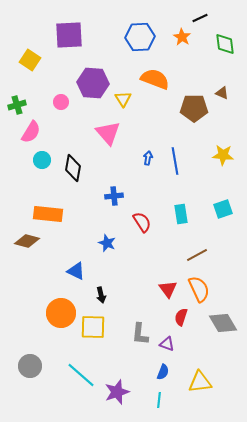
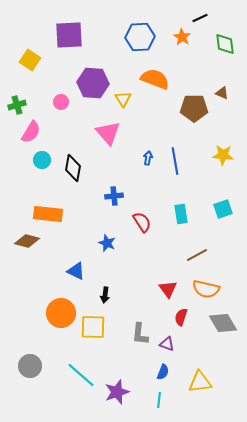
orange semicircle at (199, 289): moved 7 px right; rotated 128 degrees clockwise
black arrow at (101, 295): moved 4 px right; rotated 21 degrees clockwise
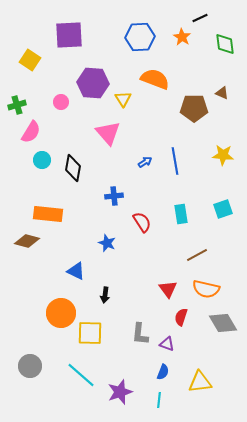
blue arrow at (148, 158): moved 3 px left, 4 px down; rotated 48 degrees clockwise
yellow square at (93, 327): moved 3 px left, 6 px down
purple star at (117, 392): moved 3 px right
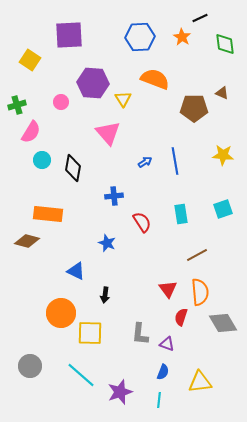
orange semicircle at (206, 289): moved 6 px left, 3 px down; rotated 108 degrees counterclockwise
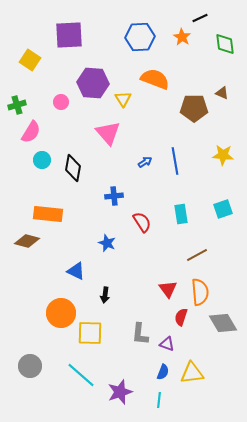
yellow triangle at (200, 382): moved 8 px left, 9 px up
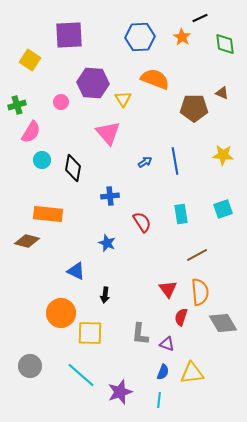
blue cross at (114, 196): moved 4 px left
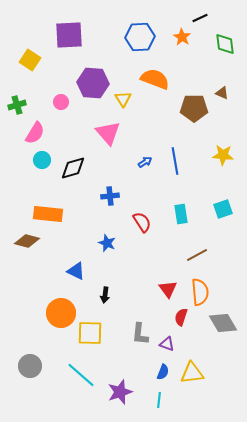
pink semicircle at (31, 132): moved 4 px right, 1 px down
black diamond at (73, 168): rotated 64 degrees clockwise
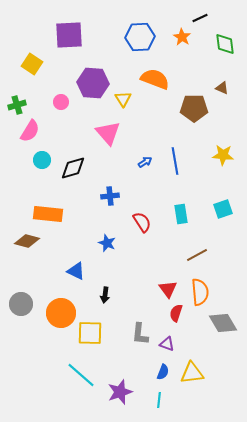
yellow square at (30, 60): moved 2 px right, 4 px down
brown triangle at (222, 93): moved 5 px up
pink semicircle at (35, 133): moved 5 px left, 2 px up
red semicircle at (181, 317): moved 5 px left, 4 px up
gray circle at (30, 366): moved 9 px left, 62 px up
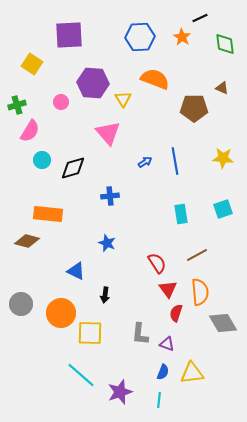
yellow star at (223, 155): moved 3 px down
red semicircle at (142, 222): moved 15 px right, 41 px down
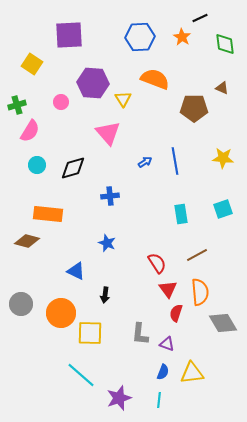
cyan circle at (42, 160): moved 5 px left, 5 px down
purple star at (120, 392): moved 1 px left, 6 px down
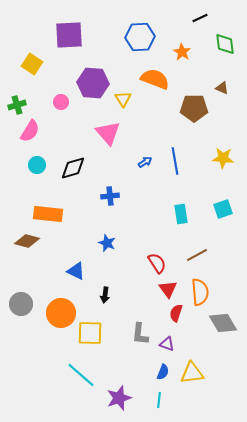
orange star at (182, 37): moved 15 px down
